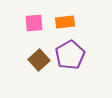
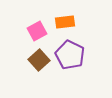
pink square: moved 3 px right, 8 px down; rotated 24 degrees counterclockwise
purple pentagon: rotated 16 degrees counterclockwise
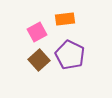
orange rectangle: moved 3 px up
pink square: moved 1 px down
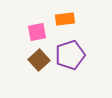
pink square: rotated 18 degrees clockwise
purple pentagon: rotated 28 degrees clockwise
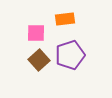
pink square: moved 1 px left, 1 px down; rotated 12 degrees clockwise
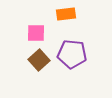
orange rectangle: moved 1 px right, 5 px up
purple pentagon: moved 2 px right, 1 px up; rotated 24 degrees clockwise
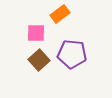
orange rectangle: moved 6 px left; rotated 30 degrees counterclockwise
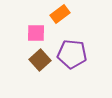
brown square: moved 1 px right
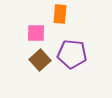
orange rectangle: rotated 48 degrees counterclockwise
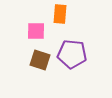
pink square: moved 2 px up
brown square: rotated 30 degrees counterclockwise
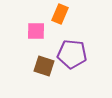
orange rectangle: rotated 18 degrees clockwise
brown square: moved 4 px right, 6 px down
